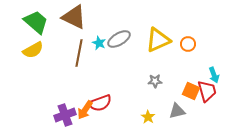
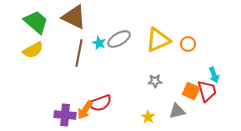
purple cross: rotated 25 degrees clockwise
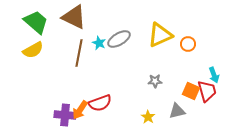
yellow triangle: moved 2 px right, 5 px up
orange arrow: moved 5 px left
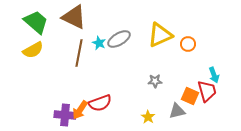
orange square: moved 1 px left, 5 px down
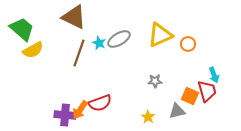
green trapezoid: moved 14 px left, 7 px down
brown line: rotated 8 degrees clockwise
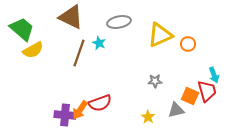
brown triangle: moved 3 px left
gray ellipse: moved 17 px up; rotated 20 degrees clockwise
gray triangle: moved 1 px left, 1 px up
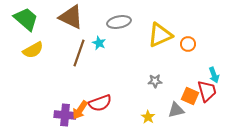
green trapezoid: moved 4 px right, 10 px up
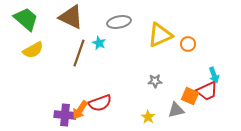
red trapezoid: rotated 80 degrees clockwise
